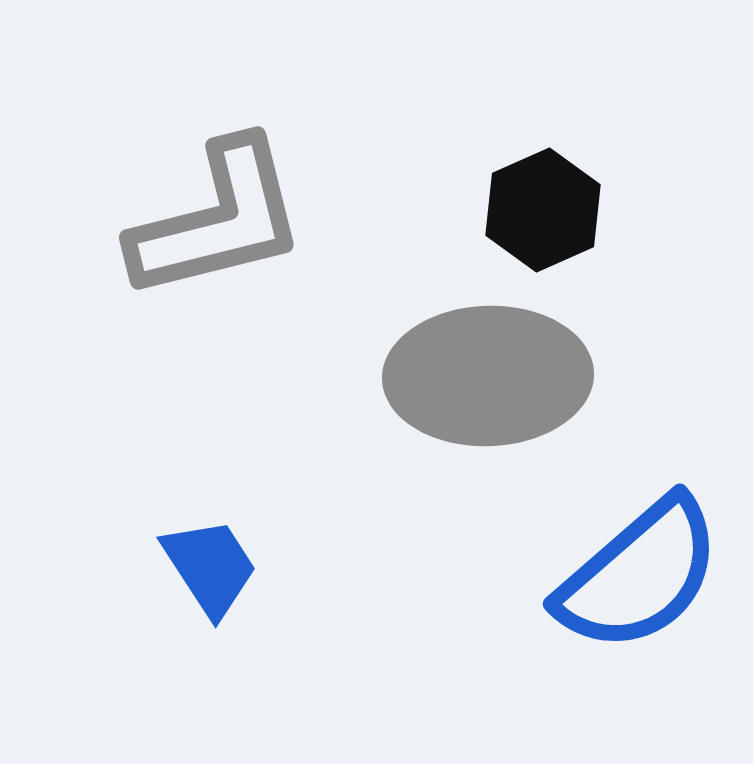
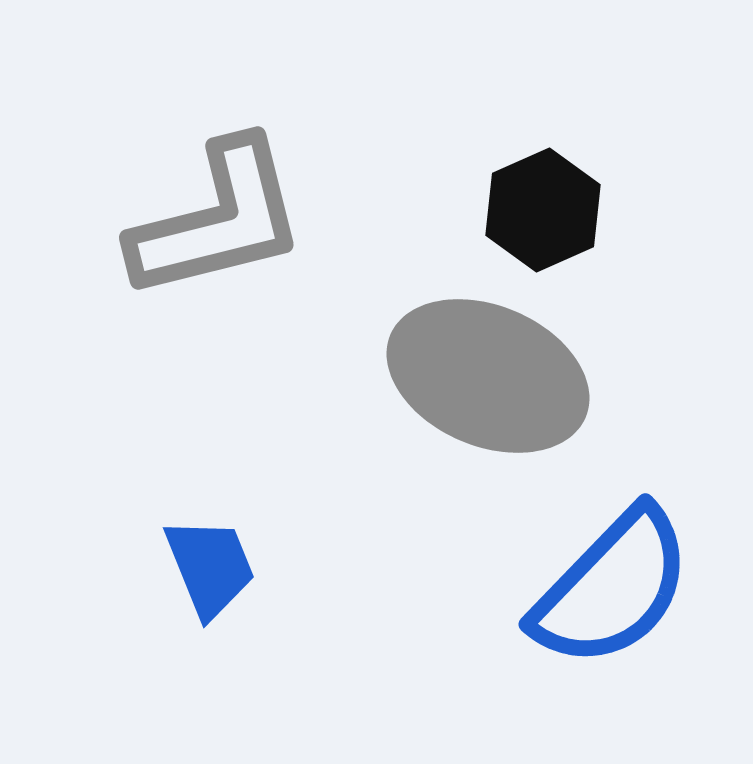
gray ellipse: rotated 25 degrees clockwise
blue trapezoid: rotated 11 degrees clockwise
blue semicircle: moved 27 px left, 13 px down; rotated 5 degrees counterclockwise
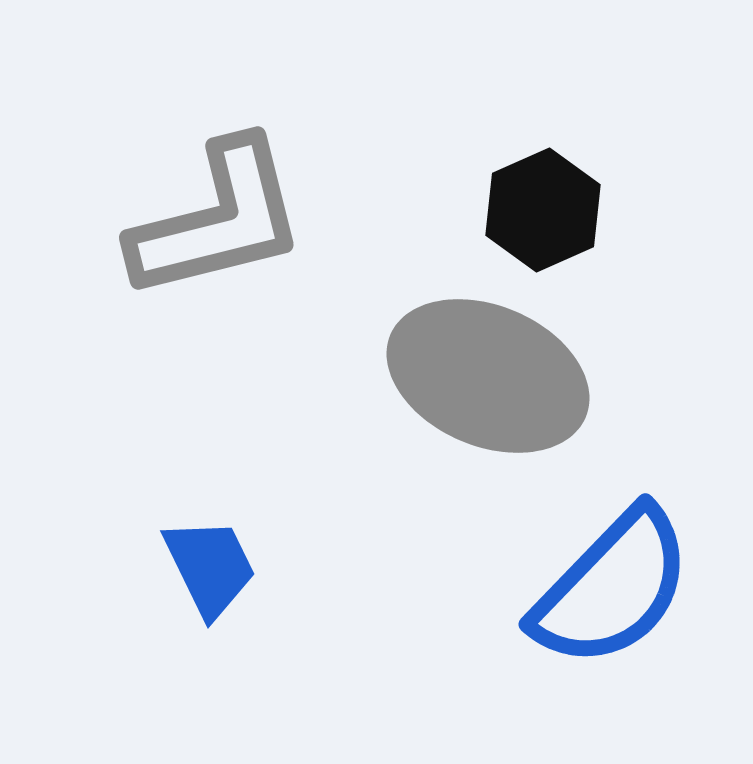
blue trapezoid: rotated 4 degrees counterclockwise
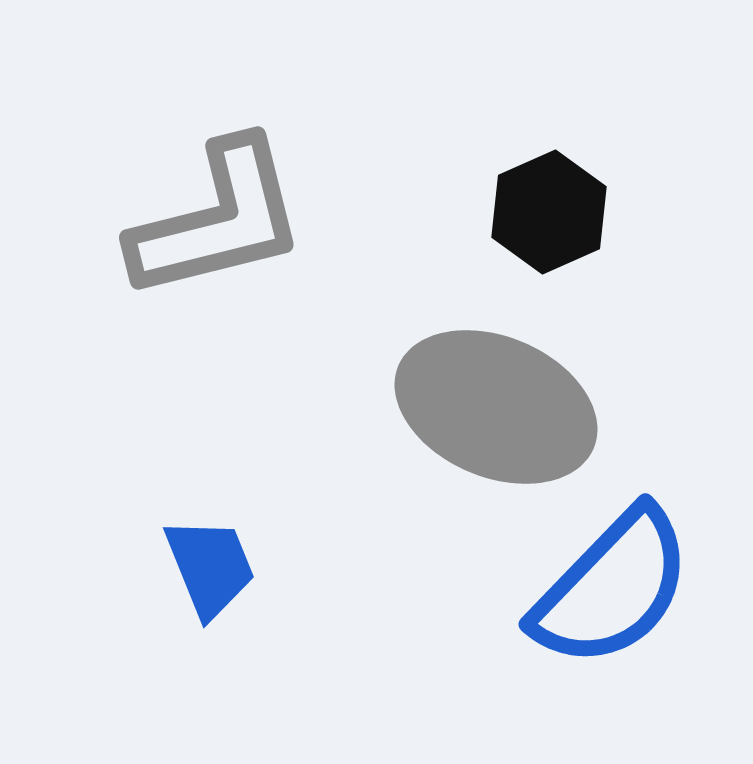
black hexagon: moved 6 px right, 2 px down
gray ellipse: moved 8 px right, 31 px down
blue trapezoid: rotated 4 degrees clockwise
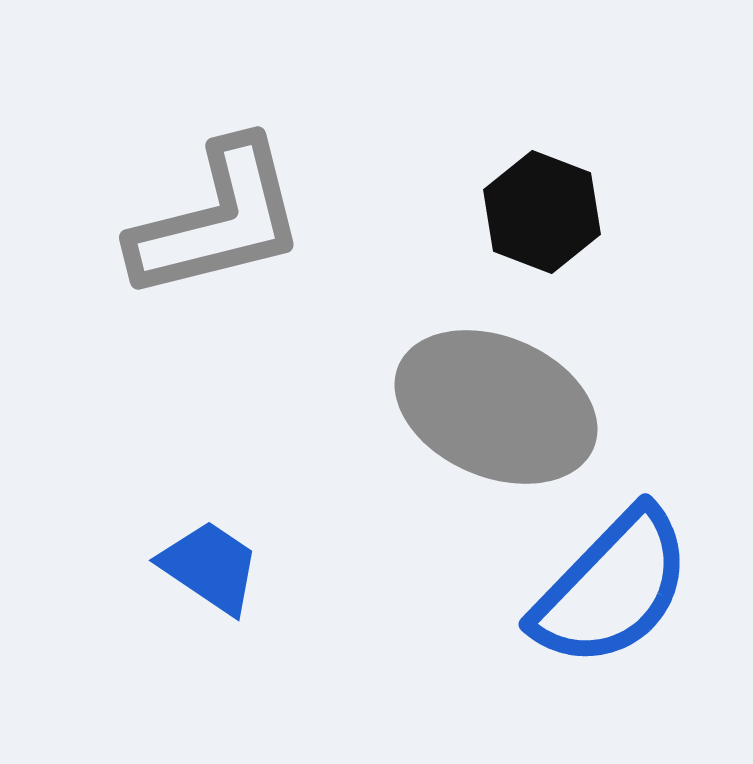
black hexagon: moved 7 px left; rotated 15 degrees counterclockwise
blue trapezoid: rotated 34 degrees counterclockwise
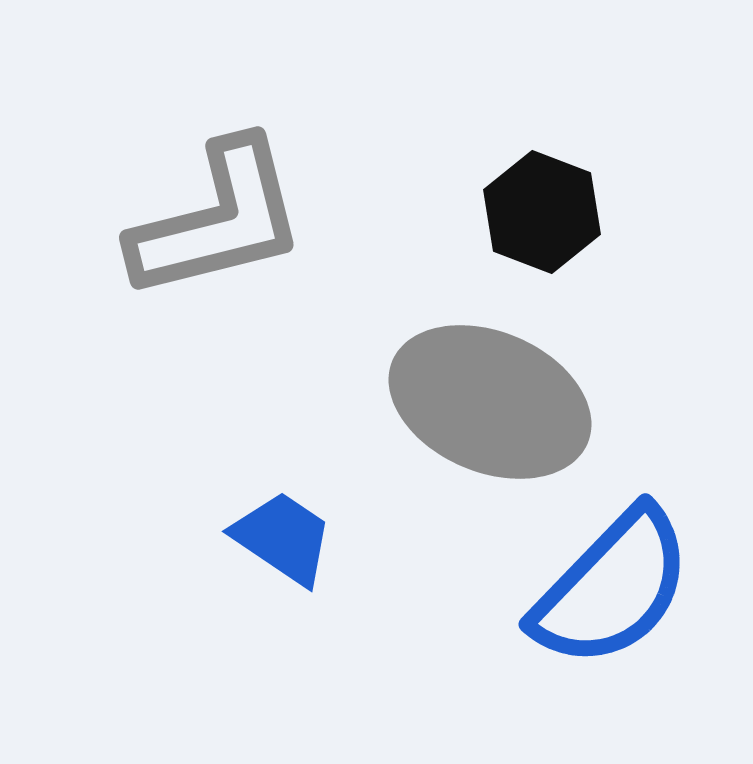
gray ellipse: moved 6 px left, 5 px up
blue trapezoid: moved 73 px right, 29 px up
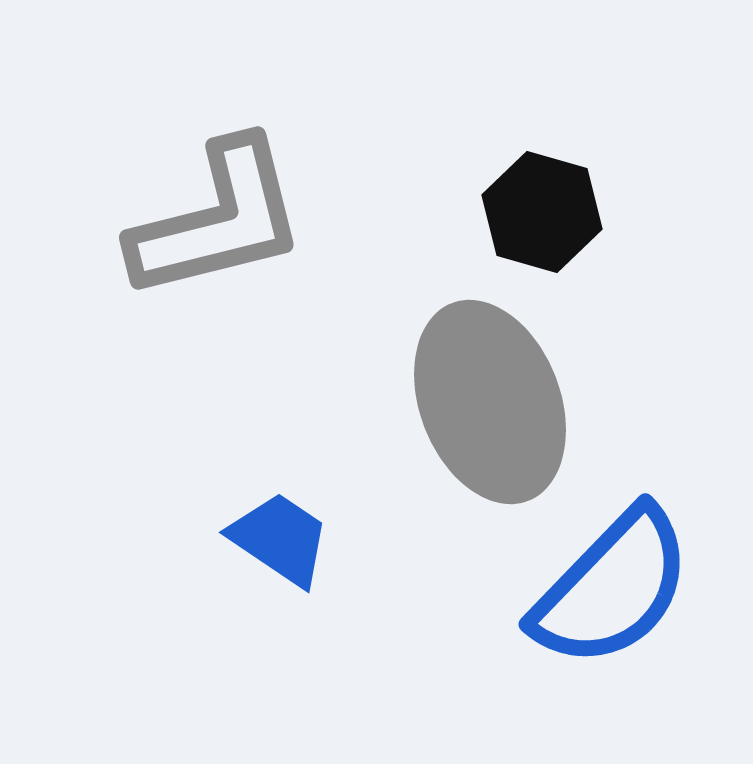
black hexagon: rotated 5 degrees counterclockwise
gray ellipse: rotated 46 degrees clockwise
blue trapezoid: moved 3 px left, 1 px down
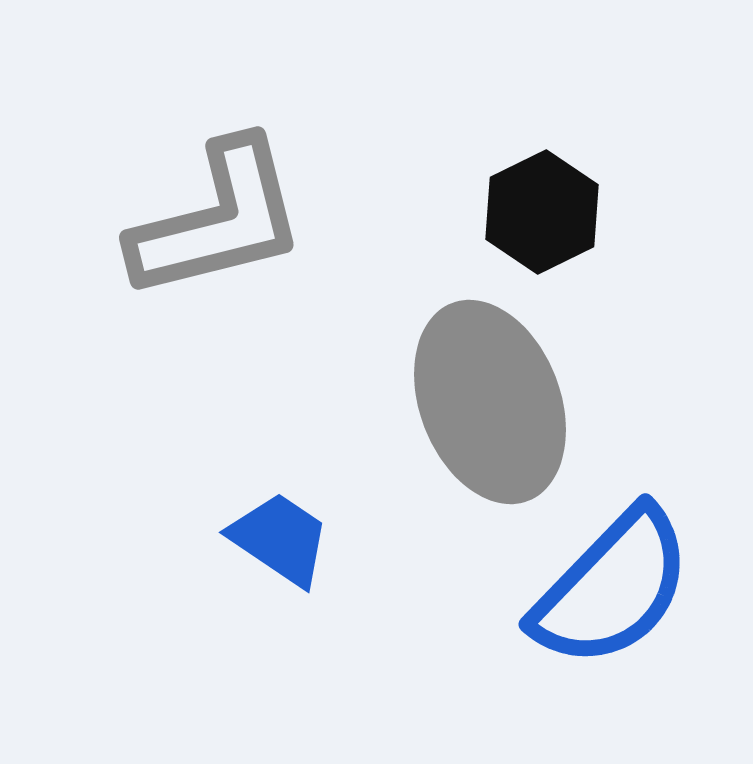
black hexagon: rotated 18 degrees clockwise
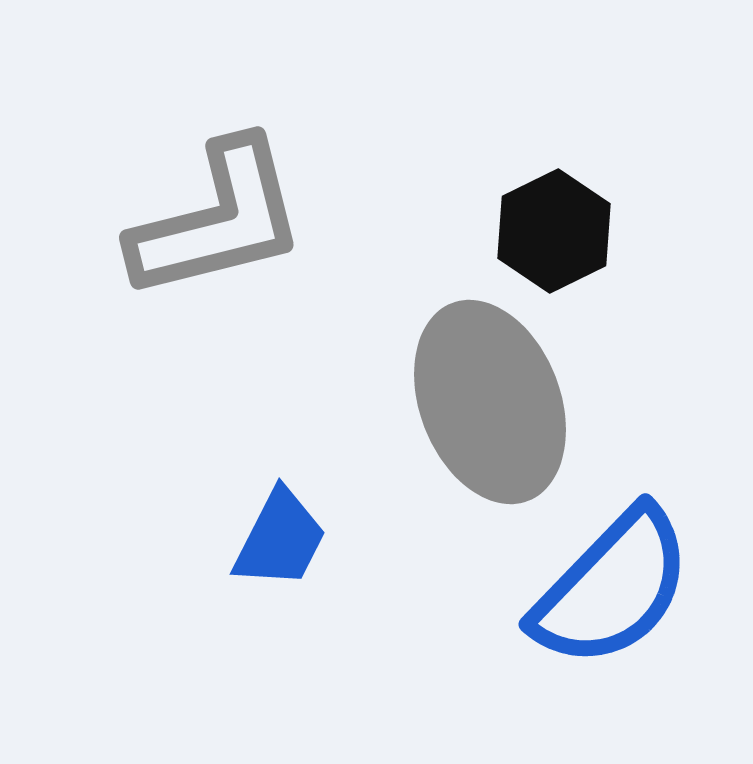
black hexagon: moved 12 px right, 19 px down
blue trapezoid: rotated 83 degrees clockwise
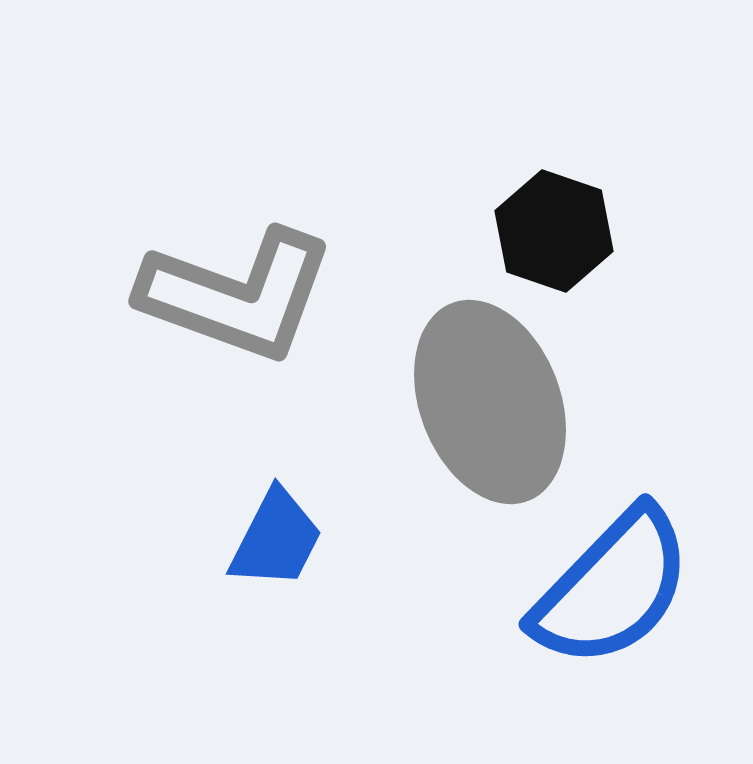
gray L-shape: moved 19 px right, 75 px down; rotated 34 degrees clockwise
black hexagon: rotated 15 degrees counterclockwise
blue trapezoid: moved 4 px left
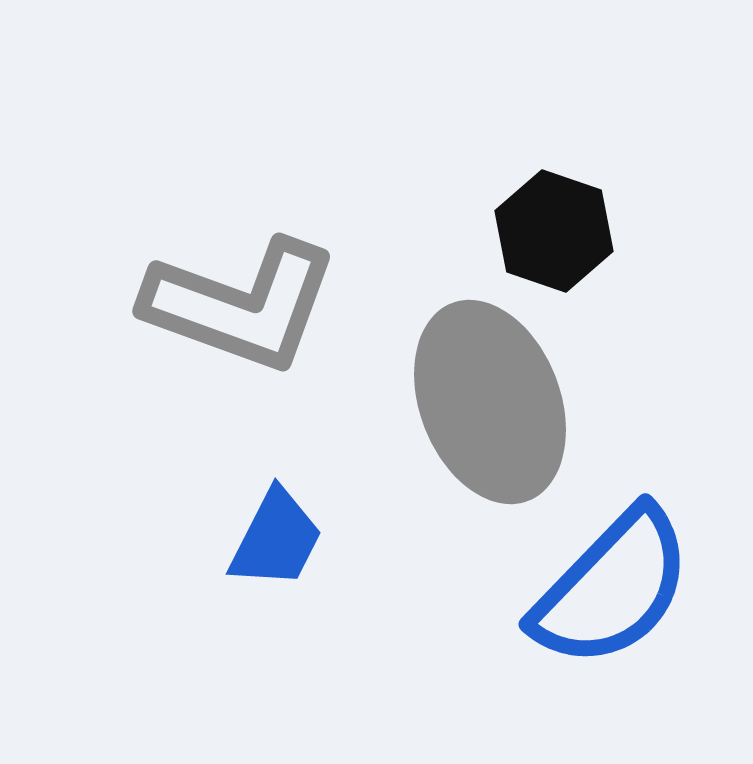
gray L-shape: moved 4 px right, 10 px down
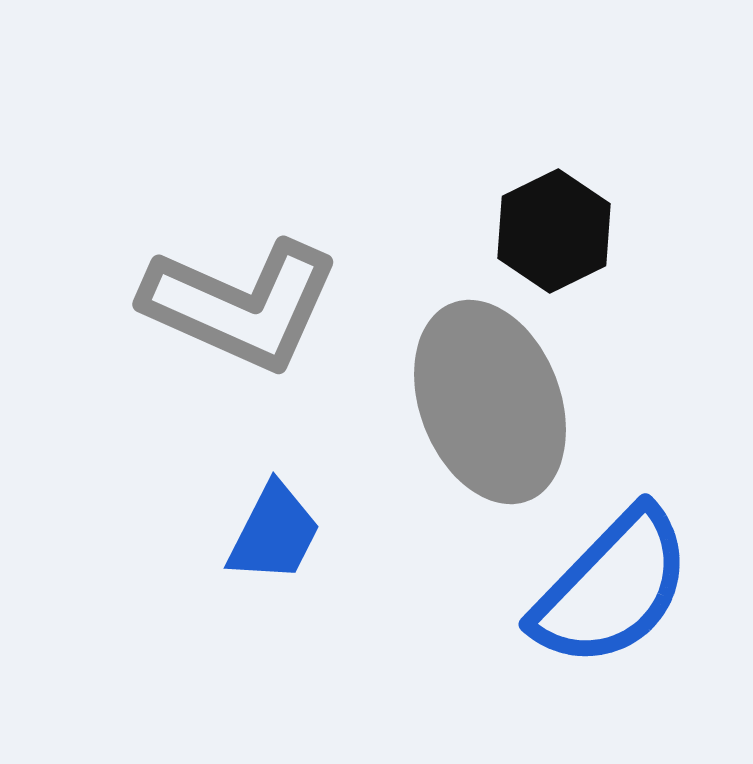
black hexagon: rotated 15 degrees clockwise
gray L-shape: rotated 4 degrees clockwise
blue trapezoid: moved 2 px left, 6 px up
